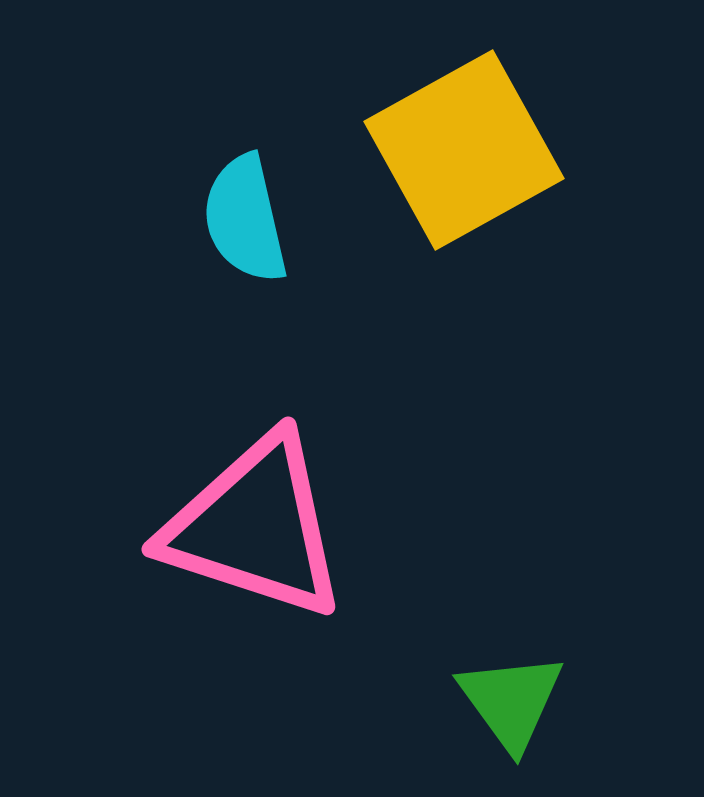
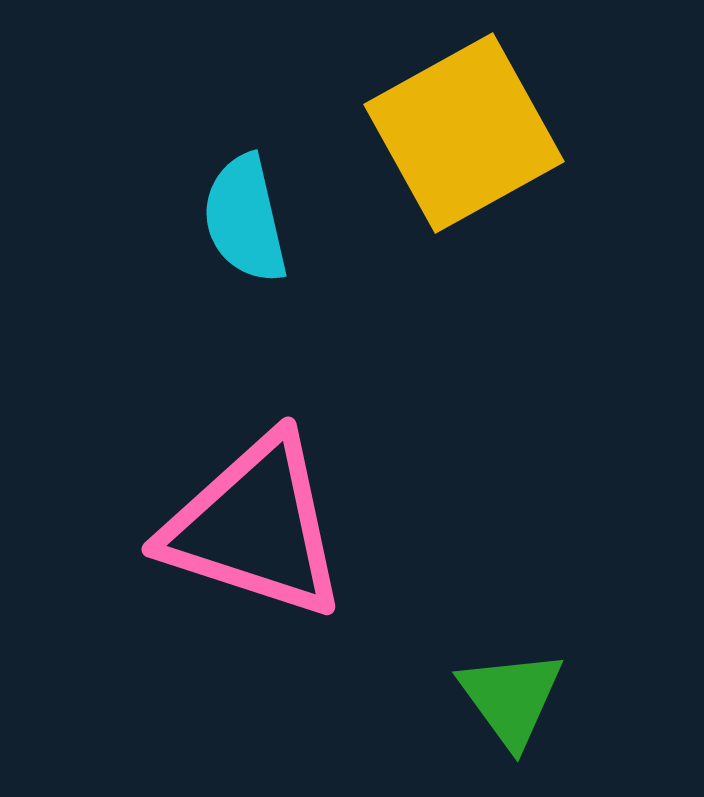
yellow square: moved 17 px up
green triangle: moved 3 px up
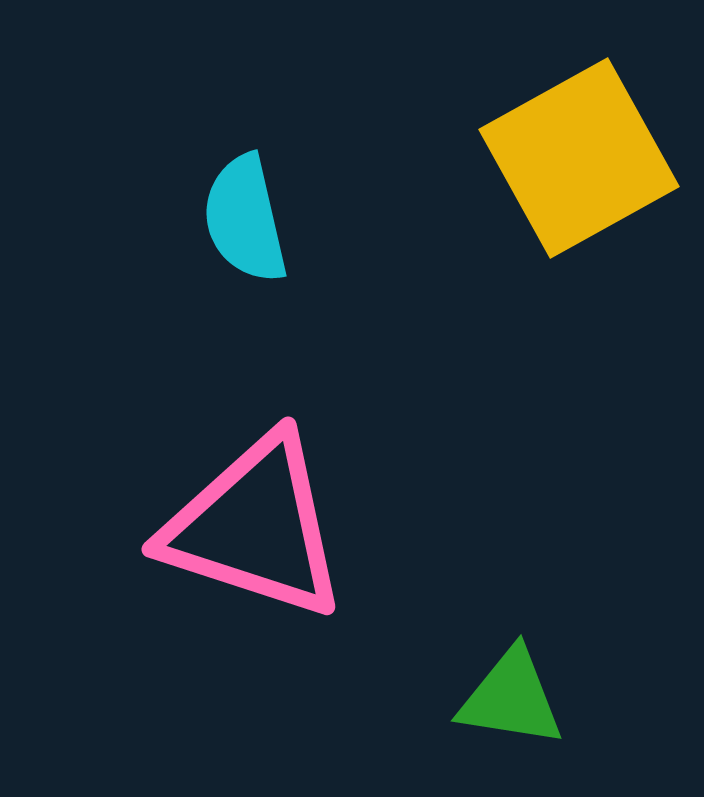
yellow square: moved 115 px right, 25 px down
green triangle: rotated 45 degrees counterclockwise
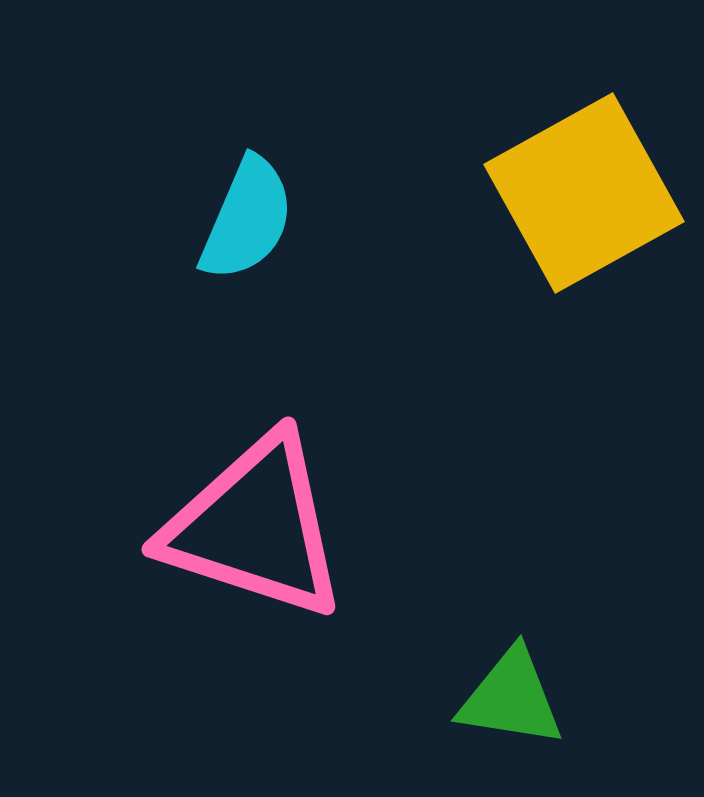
yellow square: moved 5 px right, 35 px down
cyan semicircle: moved 2 px right; rotated 144 degrees counterclockwise
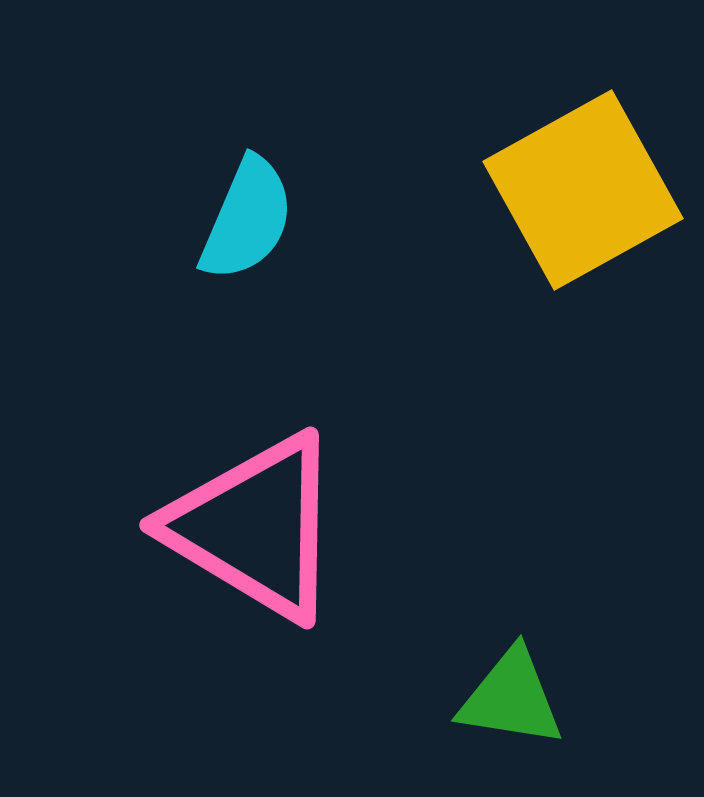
yellow square: moved 1 px left, 3 px up
pink triangle: rotated 13 degrees clockwise
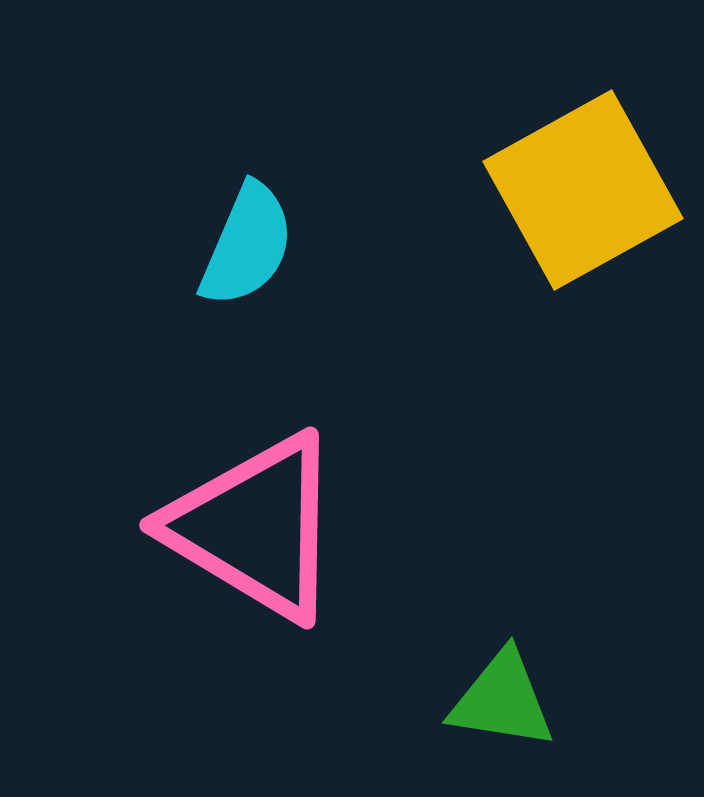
cyan semicircle: moved 26 px down
green triangle: moved 9 px left, 2 px down
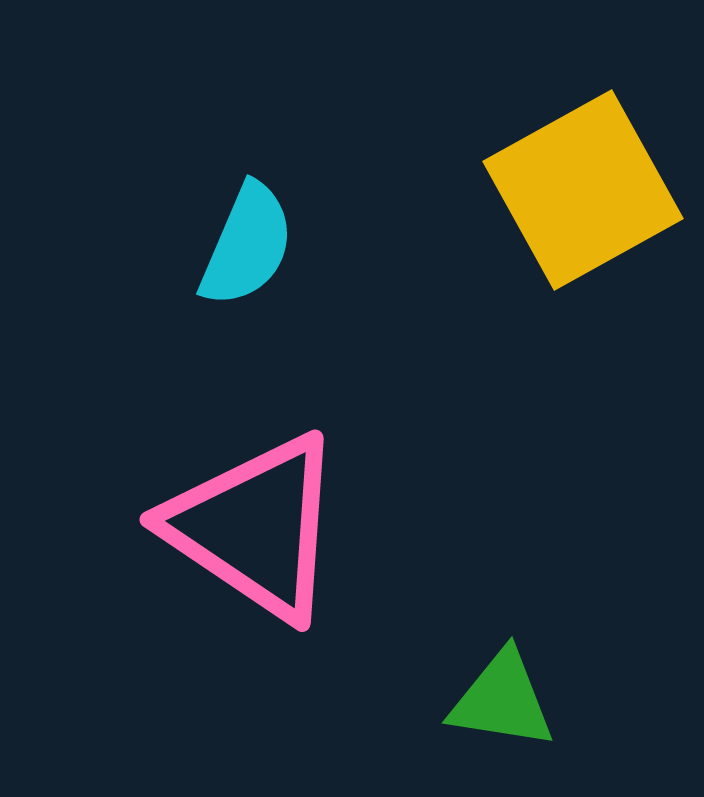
pink triangle: rotated 3 degrees clockwise
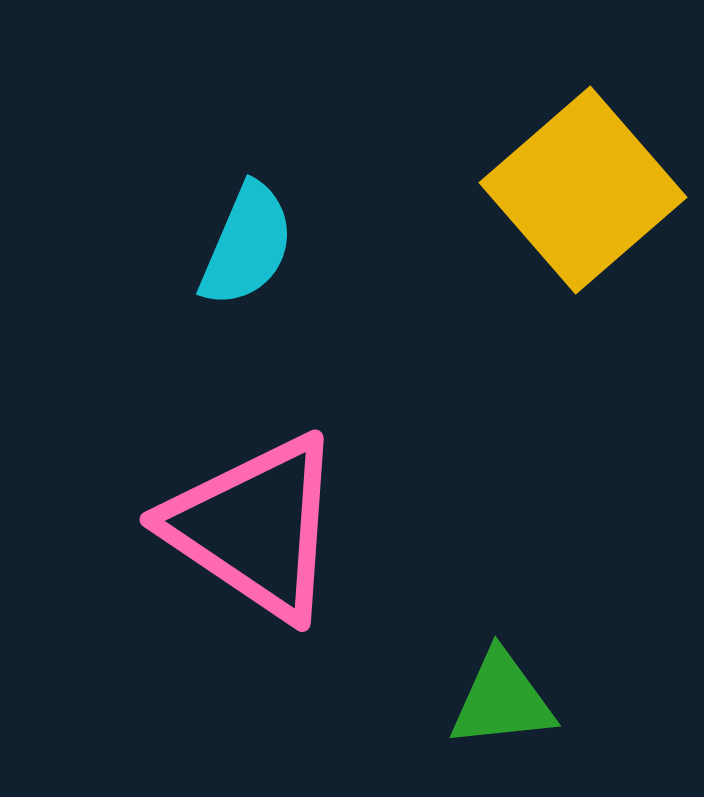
yellow square: rotated 12 degrees counterclockwise
green triangle: rotated 15 degrees counterclockwise
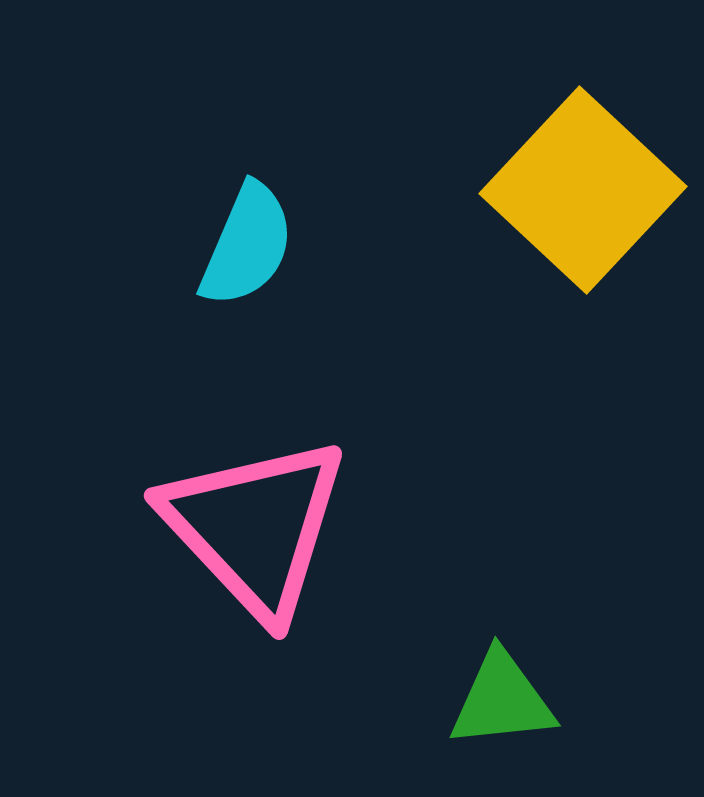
yellow square: rotated 6 degrees counterclockwise
pink triangle: rotated 13 degrees clockwise
